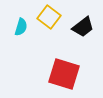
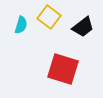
cyan semicircle: moved 2 px up
red square: moved 1 px left, 5 px up
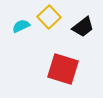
yellow square: rotated 10 degrees clockwise
cyan semicircle: moved 1 px down; rotated 132 degrees counterclockwise
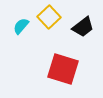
cyan semicircle: rotated 24 degrees counterclockwise
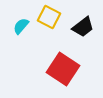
yellow square: rotated 20 degrees counterclockwise
red square: rotated 16 degrees clockwise
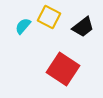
cyan semicircle: moved 2 px right
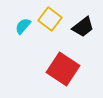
yellow square: moved 1 px right, 2 px down; rotated 10 degrees clockwise
